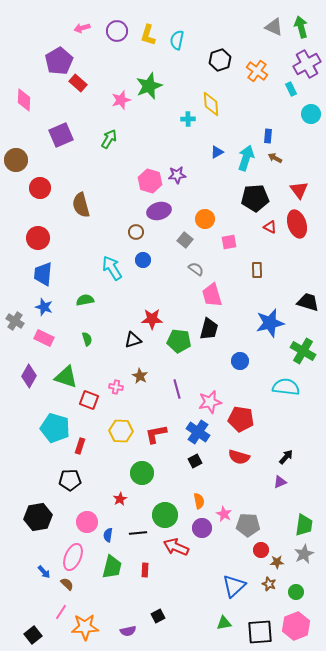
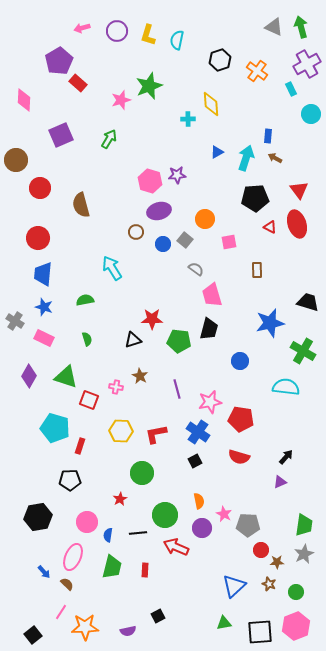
blue circle at (143, 260): moved 20 px right, 16 px up
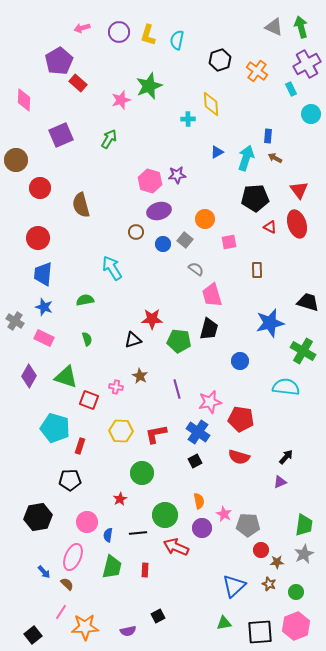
purple circle at (117, 31): moved 2 px right, 1 px down
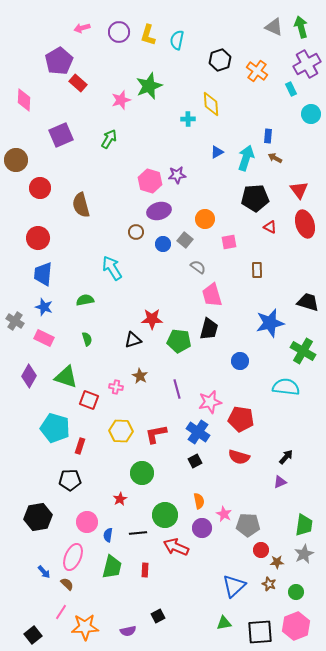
red ellipse at (297, 224): moved 8 px right
gray semicircle at (196, 269): moved 2 px right, 2 px up
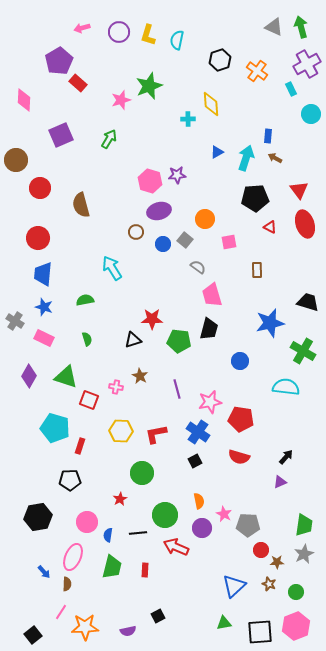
brown semicircle at (67, 584): rotated 48 degrees clockwise
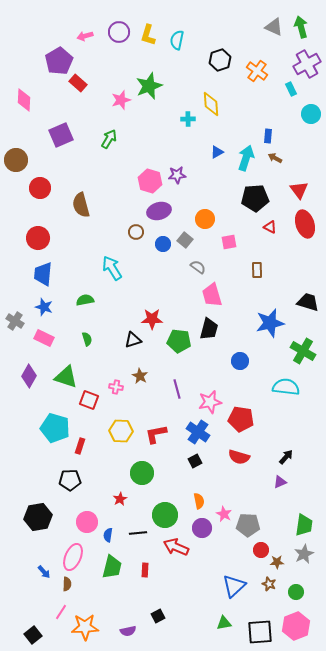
pink arrow at (82, 28): moved 3 px right, 8 px down
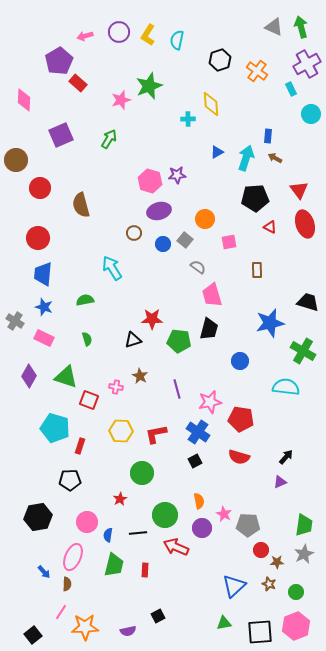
yellow L-shape at (148, 35): rotated 15 degrees clockwise
brown circle at (136, 232): moved 2 px left, 1 px down
green trapezoid at (112, 567): moved 2 px right, 2 px up
